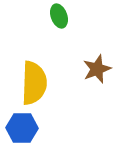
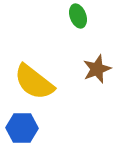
green ellipse: moved 19 px right
yellow semicircle: moved 1 px up; rotated 126 degrees clockwise
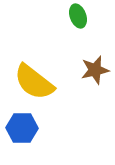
brown star: moved 2 px left, 1 px down; rotated 8 degrees clockwise
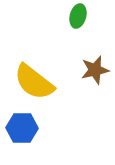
green ellipse: rotated 35 degrees clockwise
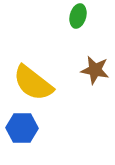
brown star: rotated 24 degrees clockwise
yellow semicircle: moved 1 px left, 1 px down
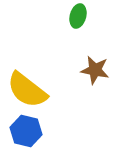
yellow semicircle: moved 6 px left, 7 px down
blue hexagon: moved 4 px right, 3 px down; rotated 12 degrees clockwise
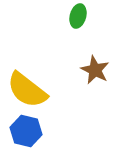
brown star: rotated 16 degrees clockwise
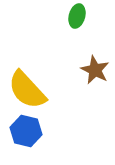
green ellipse: moved 1 px left
yellow semicircle: rotated 9 degrees clockwise
